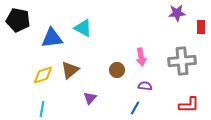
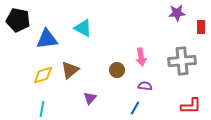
blue triangle: moved 5 px left, 1 px down
red L-shape: moved 2 px right, 1 px down
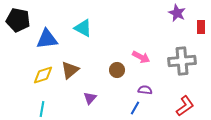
purple star: rotated 30 degrees clockwise
pink arrow: rotated 54 degrees counterclockwise
purple semicircle: moved 4 px down
red L-shape: moved 6 px left; rotated 35 degrees counterclockwise
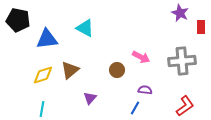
purple star: moved 3 px right
cyan triangle: moved 2 px right
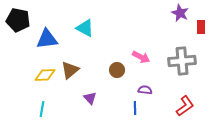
yellow diamond: moved 2 px right; rotated 15 degrees clockwise
purple triangle: rotated 24 degrees counterclockwise
blue line: rotated 32 degrees counterclockwise
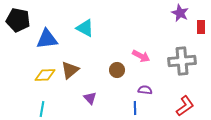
pink arrow: moved 1 px up
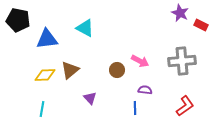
red rectangle: moved 2 px up; rotated 64 degrees counterclockwise
pink arrow: moved 1 px left, 5 px down
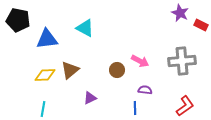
purple triangle: rotated 48 degrees clockwise
cyan line: moved 1 px right
